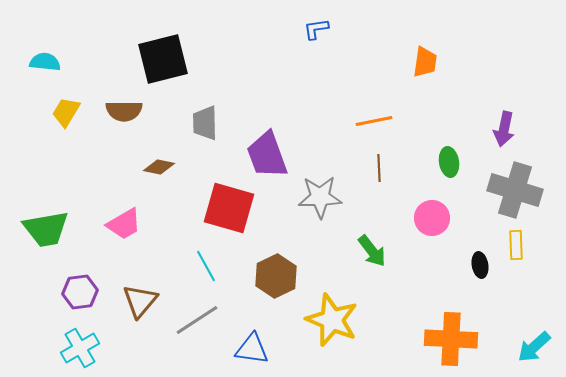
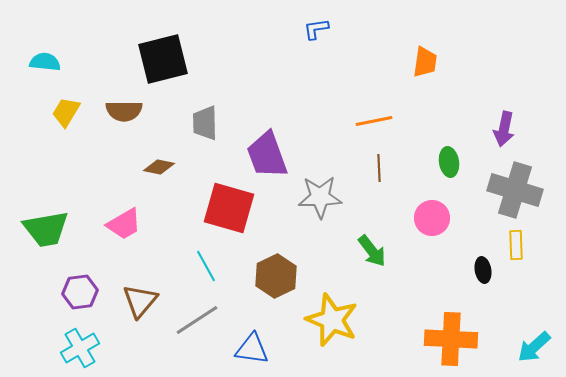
black ellipse: moved 3 px right, 5 px down
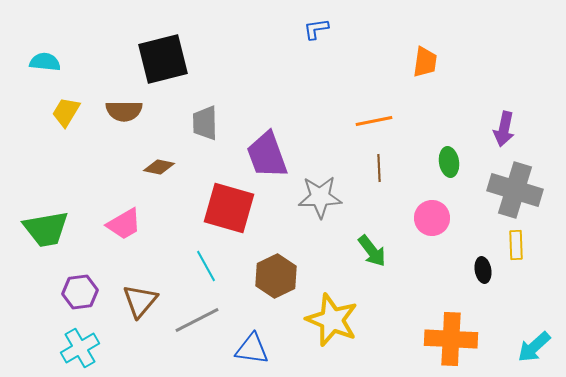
gray line: rotated 6 degrees clockwise
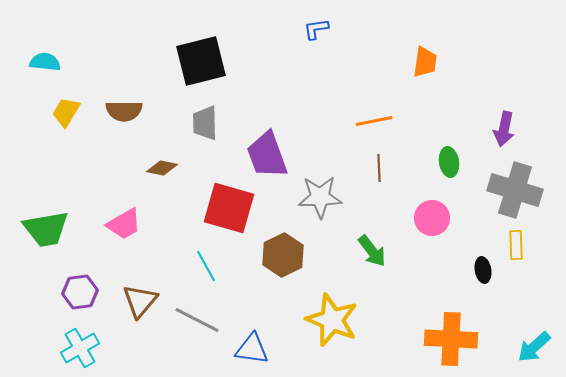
black square: moved 38 px right, 2 px down
brown diamond: moved 3 px right, 1 px down
brown hexagon: moved 7 px right, 21 px up
gray line: rotated 54 degrees clockwise
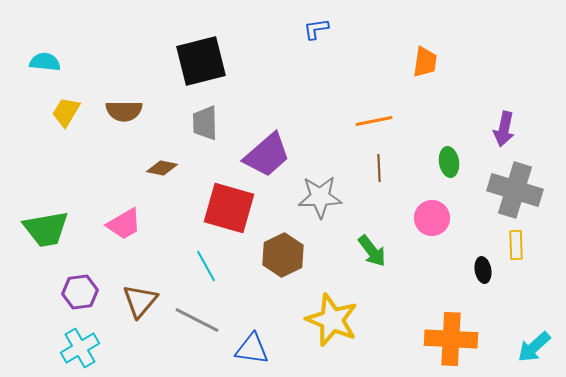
purple trapezoid: rotated 111 degrees counterclockwise
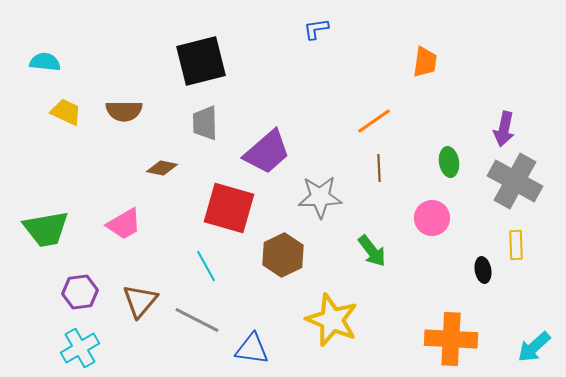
yellow trapezoid: rotated 84 degrees clockwise
orange line: rotated 24 degrees counterclockwise
purple trapezoid: moved 3 px up
gray cross: moved 9 px up; rotated 12 degrees clockwise
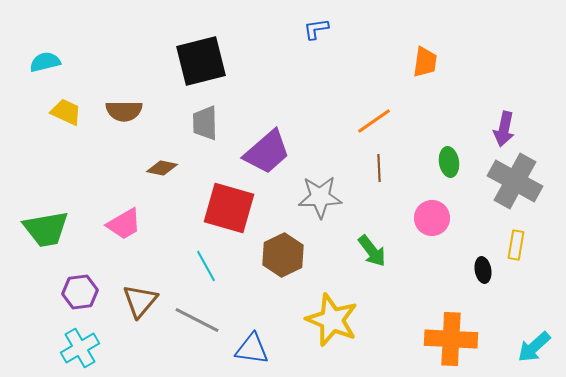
cyan semicircle: rotated 20 degrees counterclockwise
yellow rectangle: rotated 12 degrees clockwise
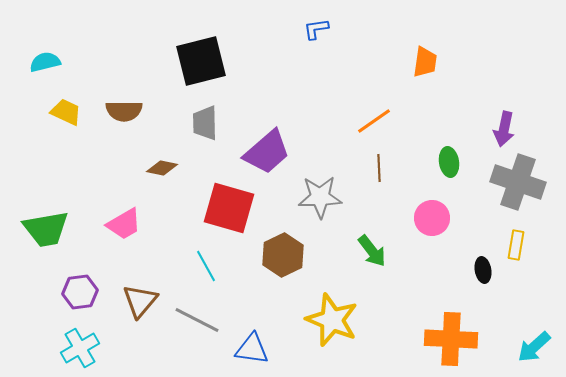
gray cross: moved 3 px right, 1 px down; rotated 10 degrees counterclockwise
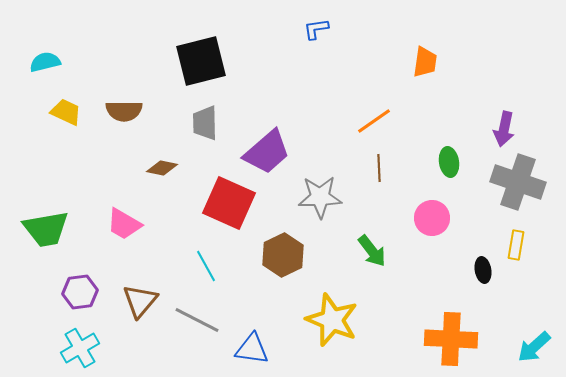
red square: moved 5 px up; rotated 8 degrees clockwise
pink trapezoid: rotated 60 degrees clockwise
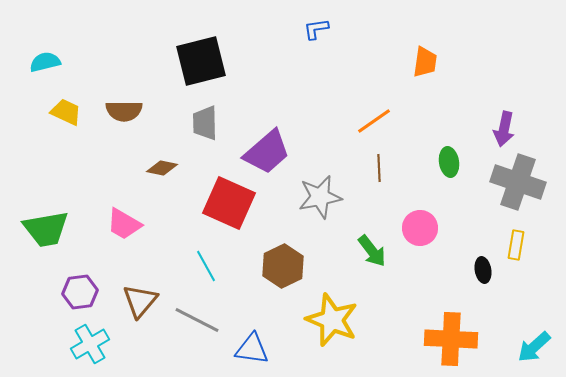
gray star: rotated 9 degrees counterclockwise
pink circle: moved 12 px left, 10 px down
brown hexagon: moved 11 px down
cyan cross: moved 10 px right, 4 px up
